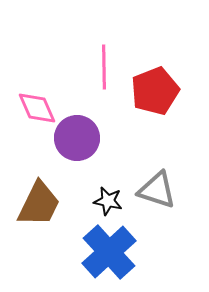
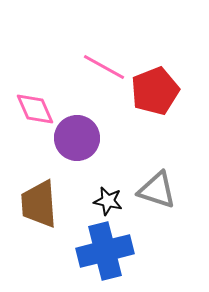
pink line: rotated 60 degrees counterclockwise
pink diamond: moved 2 px left, 1 px down
brown trapezoid: rotated 150 degrees clockwise
blue cross: moved 4 px left, 1 px up; rotated 28 degrees clockwise
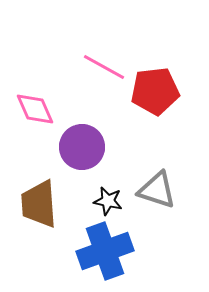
red pentagon: rotated 15 degrees clockwise
purple circle: moved 5 px right, 9 px down
blue cross: rotated 6 degrees counterclockwise
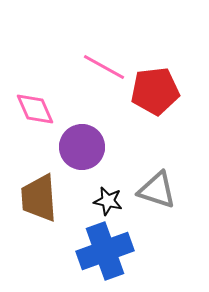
brown trapezoid: moved 6 px up
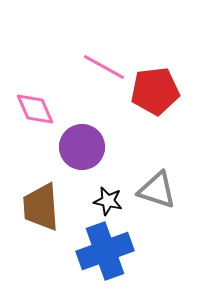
brown trapezoid: moved 2 px right, 9 px down
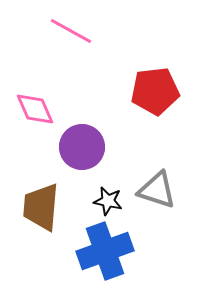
pink line: moved 33 px left, 36 px up
brown trapezoid: rotated 9 degrees clockwise
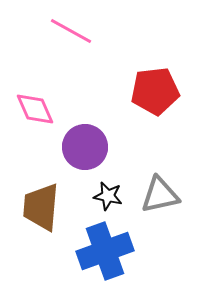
purple circle: moved 3 px right
gray triangle: moved 3 px right, 5 px down; rotated 30 degrees counterclockwise
black star: moved 5 px up
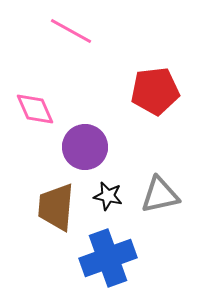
brown trapezoid: moved 15 px right
blue cross: moved 3 px right, 7 px down
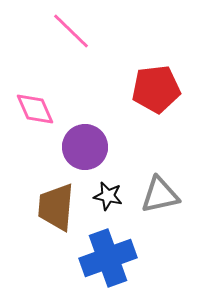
pink line: rotated 15 degrees clockwise
red pentagon: moved 1 px right, 2 px up
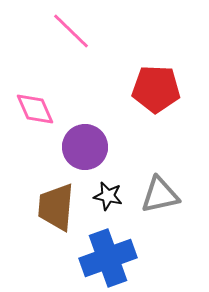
red pentagon: rotated 9 degrees clockwise
